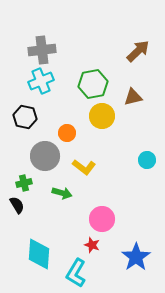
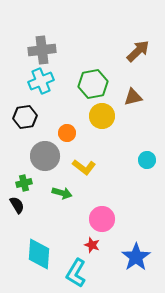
black hexagon: rotated 20 degrees counterclockwise
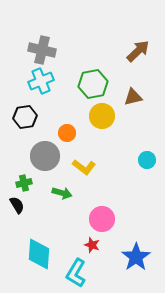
gray cross: rotated 20 degrees clockwise
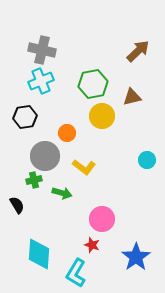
brown triangle: moved 1 px left
green cross: moved 10 px right, 3 px up
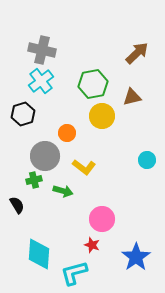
brown arrow: moved 1 px left, 2 px down
cyan cross: rotated 15 degrees counterclockwise
black hexagon: moved 2 px left, 3 px up; rotated 10 degrees counterclockwise
green arrow: moved 1 px right, 2 px up
cyan L-shape: moved 2 px left; rotated 44 degrees clockwise
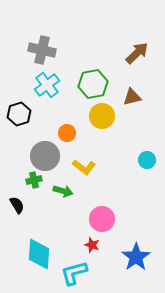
cyan cross: moved 6 px right, 4 px down
black hexagon: moved 4 px left
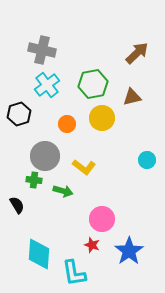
yellow circle: moved 2 px down
orange circle: moved 9 px up
green cross: rotated 21 degrees clockwise
blue star: moved 7 px left, 6 px up
cyan L-shape: rotated 84 degrees counterclockwise
